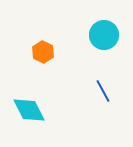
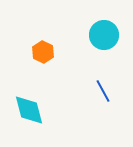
cyan diamond: rotated 12 degrees clockwise
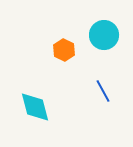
orange hexagon: moved 21 px right, 2 px up
cyan diamond: moved 6 px right, 3 px up
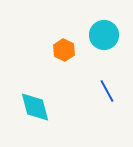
blue line: moved 4 px right
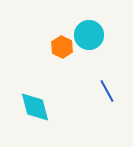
cyan circle: moved 15 px left
orange hexagon: moved 2 px left, 3 px up
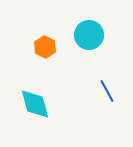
orange hexagon: moved 17 px left
cyan diamond: moved 3 px up
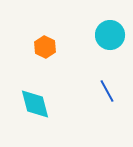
cyan circle: moved 21 px right
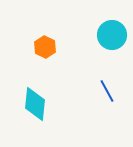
cyan circle: moved 2 px right
cyan diamond: rotated 20 degrees clockwise
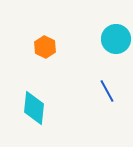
cyan circle: moved 4 px right, 4 px down
cyan diamond: moved 1 px left, 4 px down
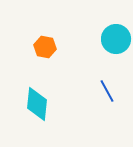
orange hexagon: rotated 15 degrees counterclockwise
cyan diamond: moved 3 px right, 4 px up
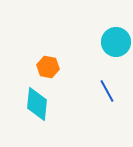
cyan circle: moved 3 px down
orange hexagon: moved 3 px right, 20 px down
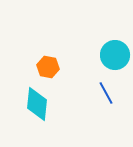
cyan circle: moved 1 px left, 13 px down
blue line: moved 1 px left, 2 px down
